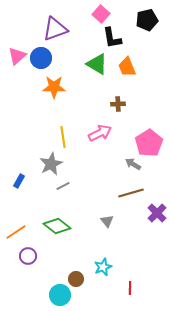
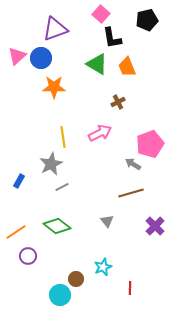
brown cross: moved 2 px up; rotated 24 degrees counterclockwise
pink pentagon: moved 1 px right, 1 px down; rotated 12 degrees clockwise
gray line: moved 1 px left, 1 px down
purple cross: moved 2 px left, 13 px down
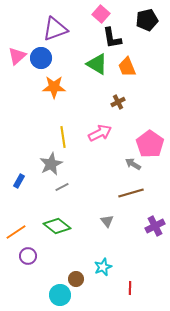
pink pentagon: rotated 16 degrees counterclockwise
purple cross: rotated 18 degrees clockwise
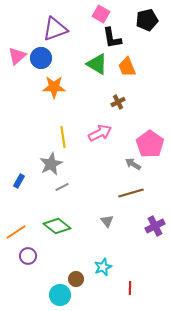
pink square: rotated 12 degrees counterclockwise
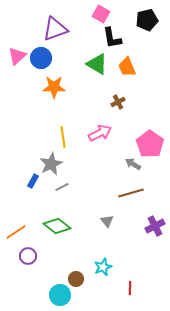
blue rectangle: moved 14 px right
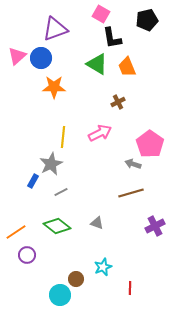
yellow line: rotated 15 degrees clockwise
gray arrow: rotated 14 degrees counterclockwise
gray line: moved 1 px left, 5 px down
gray triangle: moved 10 px left, 2 px down; rotated 32 degrees counterclockwise
purple circle: moved 1 px left, 1 px up
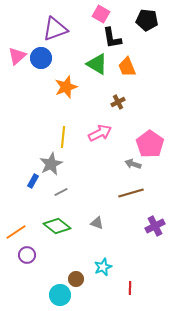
black pentagon: rotated 20 degrees clockwise
orange star: moved 12 px right; rotated 20 degrees counterclockwise
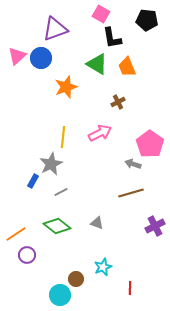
orange line: moved 2 px down
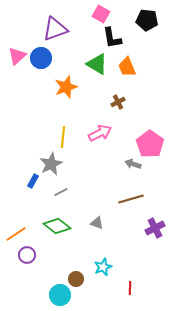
brown line: moved 6 px down
purple cross: moved 2 px down
